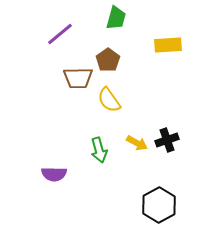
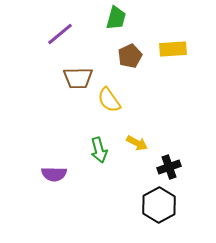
yellow rectangle: moved 5 px right, 4 px down
brown pentagon: moved 22 px right, 4 px up; rotated 10 degrees clockwise
black cross: moved 2 px right, 27 px down
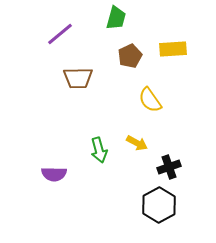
yellow semicircle: moved 41 px right
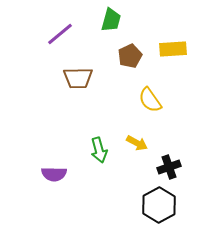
green trapezoid: moved 5 px left, 2 px down
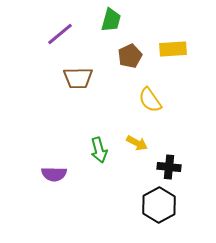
black cross: rotated 25 degrees clockwise
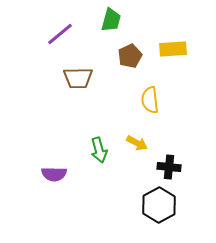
yellow semicircle: rotated 28 degrees clockwise
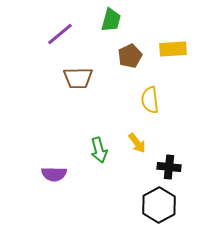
yellow arrow: rotated 25 degrees clockwise
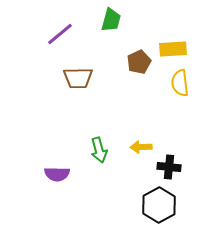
brown pentagon: moved 9 px right, 6 px down
yellow semicircle: moved 30 px right, 17 px up
yellow arrow: moved 4 px right, 4 px down; rotated 125 degrees clockwise
purple semicircle: moved 3 px right
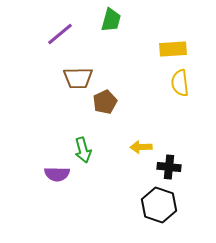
brown pentagon: moved 34 px left, 40 px down
green arrow: moved 16 px left
black hexagon: rotated 12 degrees counterclockwise
